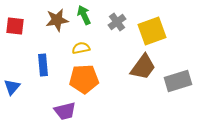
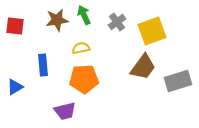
blue triangle: moved 3 px right; rotated 18 degrees clockwise
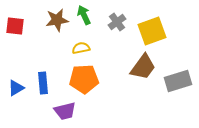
blue rectangle: moved 18 px down
blue triangle: moved 1 px right, 1 px down
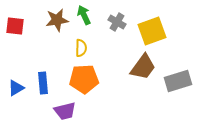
gray cross: rotated 24 degrees counterclockwise
yellow semicircle: rotated 102 degrees clockwise
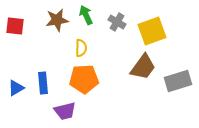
green arrow: moved 2 px right
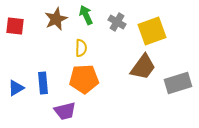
brown star: moved 1 px left, 1 px up; rotated 15 degrees counterclockwise
gray rectangle: moved 2 px down
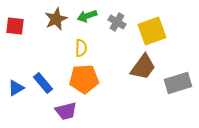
green arrow: moved 1 px right, 1 px down; rotated 84 degrees counterclockwise
blue rectangle: rotated 35 degrees counterclockwise
purple trapezoid: moved 1 px right
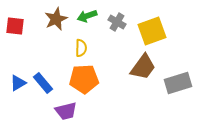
blue triangle: moved 2 px right, 5 px up
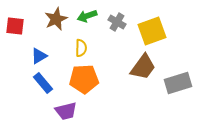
blue triangle: moved 21 px right, 27 px up
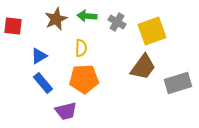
green arrow: rotated 24 degrees clockwise
red square: moved 2 px left
